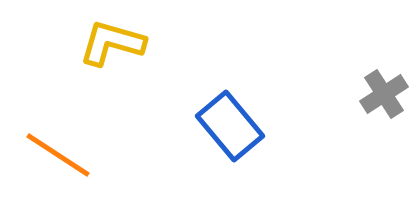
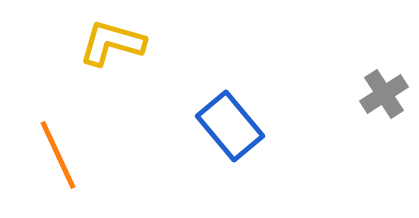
orange line: rotated 32 degrees clockwise
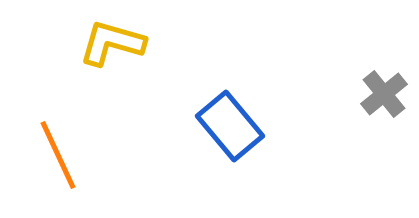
gray cross: rotated 6 degrees counterclockwise
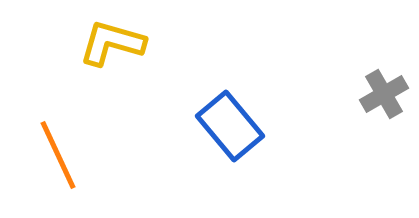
gray cross: rotated 9 degrees clockwise
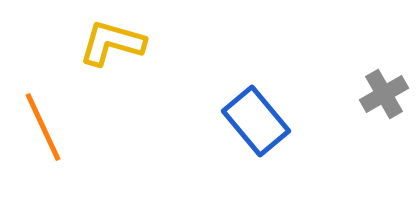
blue rectangle: moved 26 px right, 5 px up
orange line: moved 15 px left, 28 px up
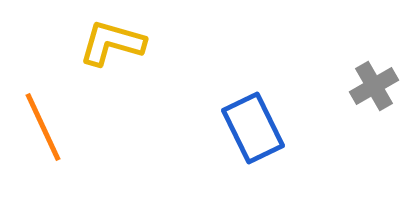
gray cross: moved 10 px left, 8 px up
blue rectangle: moved 3 px left, 7 px down; rotated 14 degrees clockwise
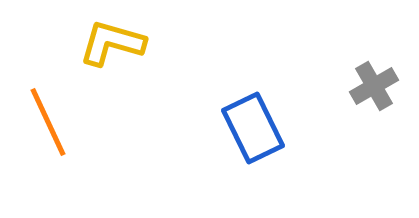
orange line: moved 5 px right, 5 px up
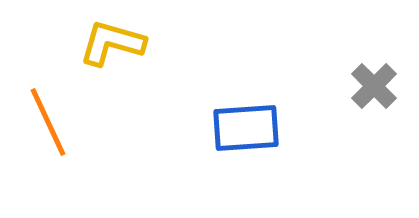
gray cross: rotated 15 degrees counterclockwise
blue rectangle: moved 7 px left; rotated 68 degrees counterclockwise
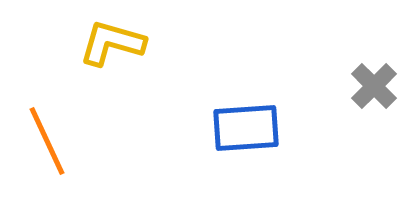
orange line: moved 1 px left, 19 px down
